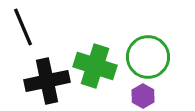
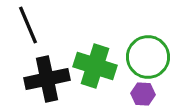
black line: moved 5 px right, 2 px up
black cross: moved 2 px up
purple hexagon: moved 2 px up; rotated 25 degrees counterclockwise
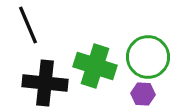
black cross: moved 2 px left, 4 px down; rotated 18 degrees clockwise
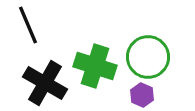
black cross: rotated 24 degrees clockwise
purple hexagon: moved 1 px left, 1 px down; rotated 20 degrees clockwise
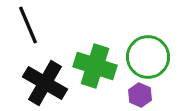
purple hexagon: moved 2 px left
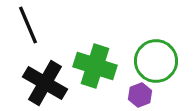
green circle: moved 8 px right, 4 px down
purple hexagon: rotated 15 degrees clockwise
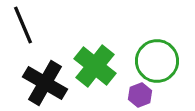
black line: moved 5 px left
green circle: moved 1 px right
green cross: rotated 21 degrees clockwise
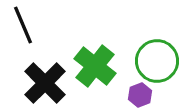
black cross: rotated 15 degrees clockwise
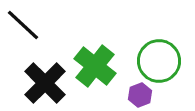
black line: rotated 24 degrees counterclockwise
green circle: moved 2 px right
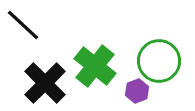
purple hexagon: moved 3 px left, 4 px up
